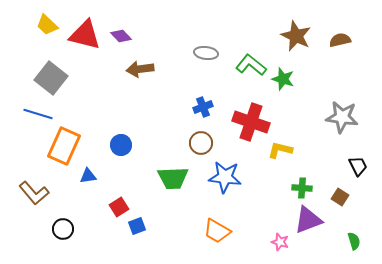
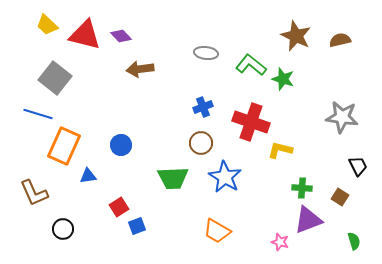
gray square: moved 4 px right
blue star: rotated 24 degrees clockwise
brown L-shape: rotated 16 degrees clockwise
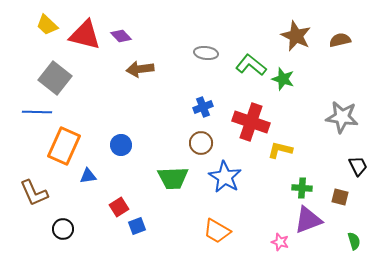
blue line: moved 1 px left, 2 px up; rotated 16 degrees counterclockwise
brown square: rotated 18 degrees counterclockwise
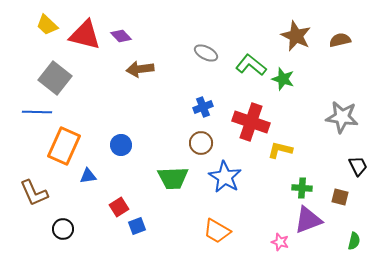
gray ellipse: rotated 20 degrees clockwise
green semicircle: rotated 30 degrees clockwise
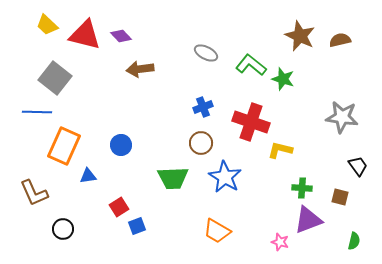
brown star: moved 4 px right
black trapezoid: rotated 10 degrees counterclockwise
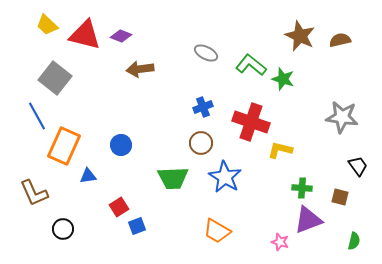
purple diamond: rotated 25 degrees counterclockwise
blue line: moved 4 px down; rotated 60 degrees clockwise
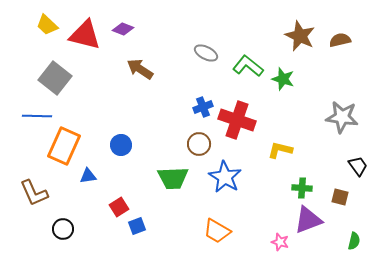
purple diamond: moved 2 px right, 7 px up
green L-shape: moved 3 px left, 1 px down
brown arrow: rotated 40 degrees clockwise
blue line: rotated 60 degrees counterclockwise
red cross: moved 14 px left, 2 px up
brown circle: moved 2 px left, 1 px down
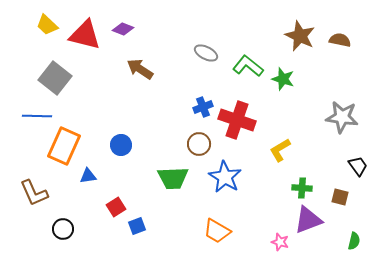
brown semicircle: rotated 25 degrees clockwise
yellow L-shape: rotated 45 degrees counterclockwise
red square: moved 3 px left
